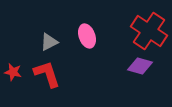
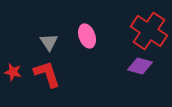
gray triangle: rotated 36 degrees counterclockwise
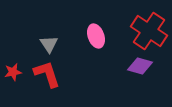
pink ellipse: moved 9 px right
gray triangle: moved 2 px down
red star: rotated 24 degrees counterclockwise
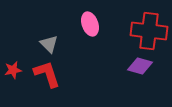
red cross: rotated 27 degrees counterclockwise
pink ellipse: moved 6 px left, 12 px up
gray triangle: rotated 12 degrees counterclockwise
red star: moved 2 px up
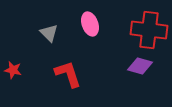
red cross: moved 1 px up
gray triangle: moved 11 px up
red star: rotated 24 degrees clockwise
red L-shape: moved 21 px right
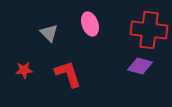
red star: moved 11 px right; rotated 18 degrees counterclockwise
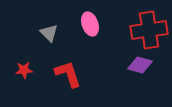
red cross: rotated 15 degrees counterclockwise
purple diamond: moved 1 px up
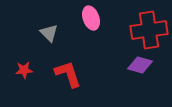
pink ellipse: moved 1 px right, 6 px up
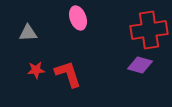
pink ellipse: moved 13 px left
gray triangle: moved 21 px left; rotated 48 degrees counterclockwise
red star: moved 12 px right
